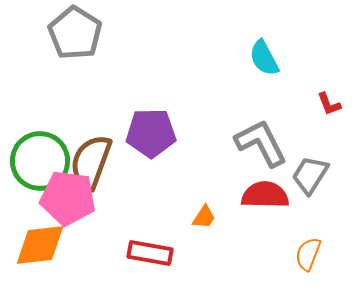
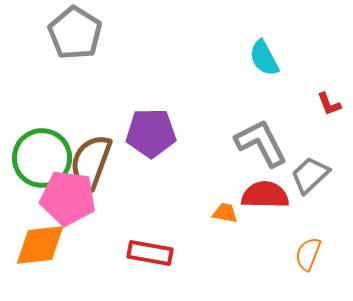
green circle: moved 2 px right, 3 px up
gray trapezoid: rotated 15 degrees clockwise
orange trapezoid: moved 21 px right, 4 px up; rotated 112 degrees counterclockwise
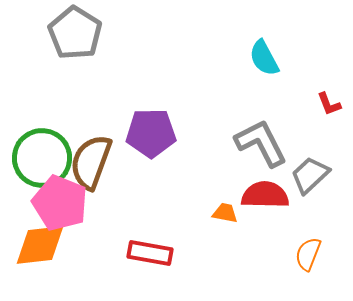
pink pentagon: moved 8 px left, 5 px down; rotated 14 degrees clockwise
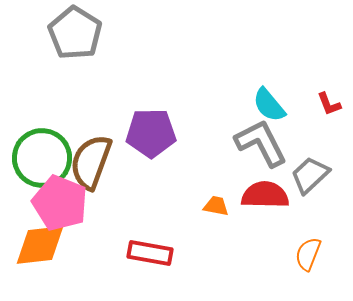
cyan semicircle: moved 5 px right, 47 px down; rotated 12 degrees counterclockwise
orange trapezoid: moved 9 px left, 7 px up
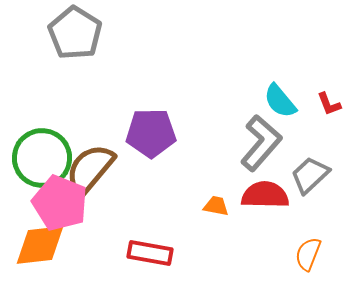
cyan semicircle: moved 11 px right, 4 px up
gray L-shape: rotated 68 degrees clockwise
brown semicircle: moved 1 px left, 7 px down; rotated 20 degrees clockwise
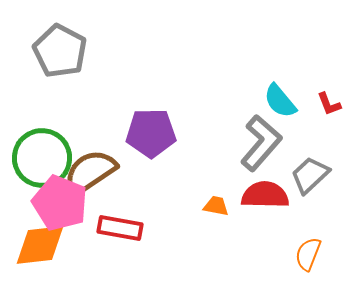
gray pentagon: moved 15 px left, 18 px down; rotated 4 degrees counterclockwise
brown semicircle: moved 3 px down; rotated 16 degrees clockwise
red rectangle: moved 30 px left, 25 px up
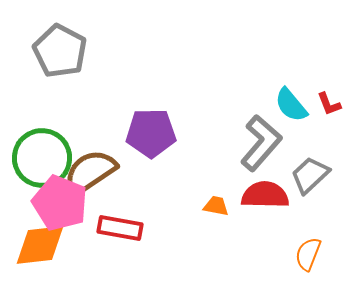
cyan semicircle: moved 11 px right, 4 px down
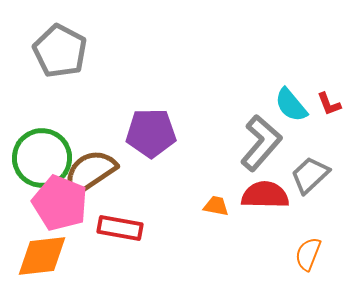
orange diamond: moved 2 px right, 11 px down
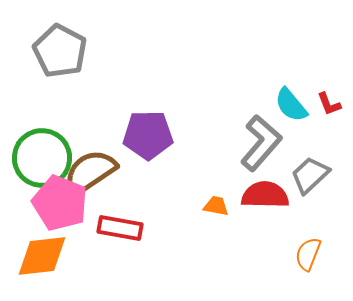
purple pentagon: moved 3 px left, 2 px down
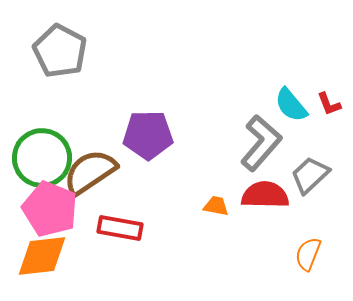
pink pentagon: moved 10 px left, 6 px down
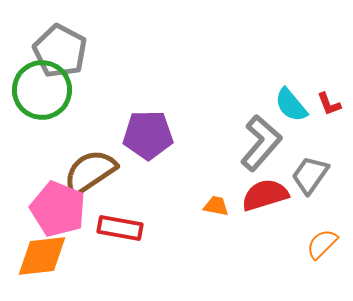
green circle: moved 68 px up
gray trapezoid: rotated 12 degrees counterclockwise
red semicircle: rotated 18 degrees counterclockwise
pink pentagon: moved 8 px right
orange semicircle: moved 14 px right, 10 px up; rotated 24 degrees clockwise
